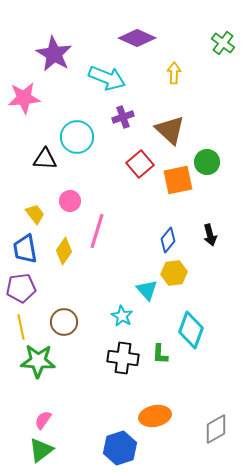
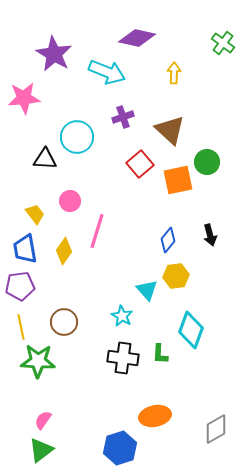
purple diamond: rotated 12 degrees counterclockwise
cyan arrow: moved 6 px up
yellow hexagon: moved 2 px right, 3 px down
purple pentagon: moved 1 px left, 2 px up
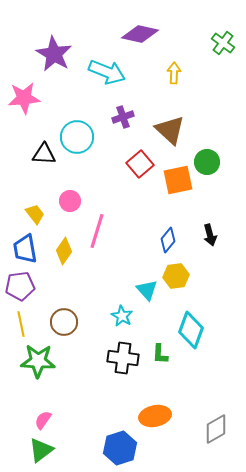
purple diamond: moved 3 px right, 4 px up
black triangle: moved 1 px left, 5 px up
yellow line: moved 3 px up
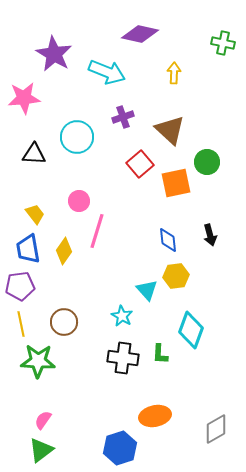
green cross: rotated 25 degrees counterclockwise
black triangle: moved 10 px left
orange square: moved 2 px left, 3 px down
pink circle: moved 9 px right
blue diamond: rotated 45 degrees counterclockwise
blue trapezoid: moved 3 px right
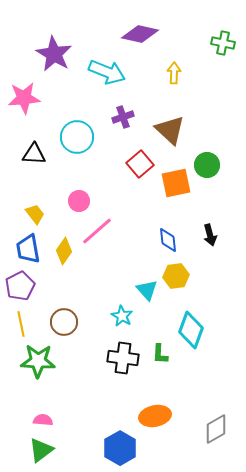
green circle: moved 3 px down
pink line: rotated 32 degrees clockwise
purple pentagon: rotated 20 degrees counterclockwise
pink semicircle: rotated 60 degrees clockwise
blue hexagon: rotated 12 degrees counterclockwise
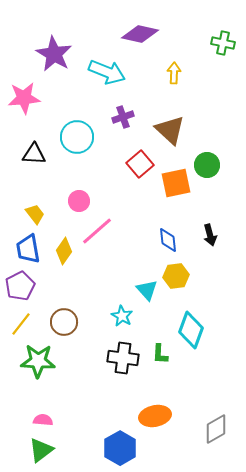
yellow line: rotated 50 degrees clockwise
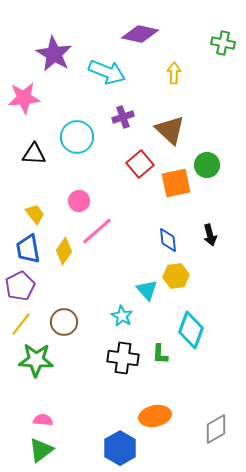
green star: moved 2 px left, 1 px up
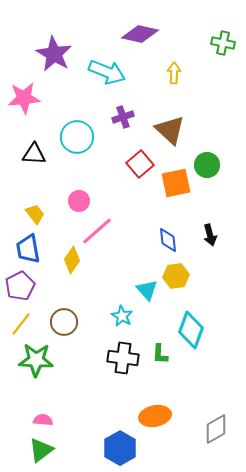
yellow diamond: moved 8 px right, 9 px down
